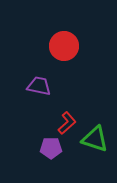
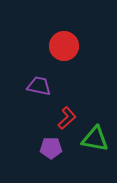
red L-shape: moved 5 px up
green triangle: rotated 8 degrees counterclockwise
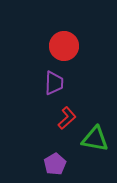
purple trapezoid: moved 15 px right, 3 px up; rotated 80 degrees clockwise
purple pentagon: moved 4 px right, 16 px down; rotated 30 degrees counterclockwise
